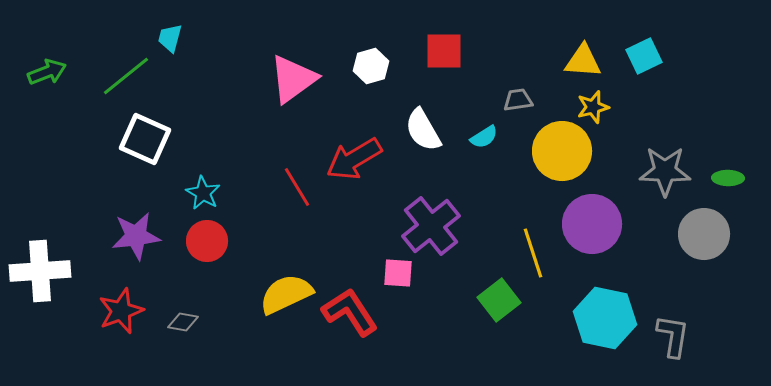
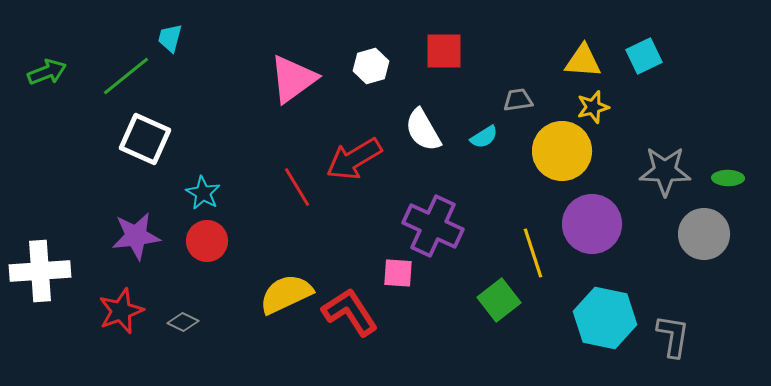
purple cross: moved 2 px right; rotated 26 degrees counterclockwise
gray diamond: rotated 16 degrees clockwise
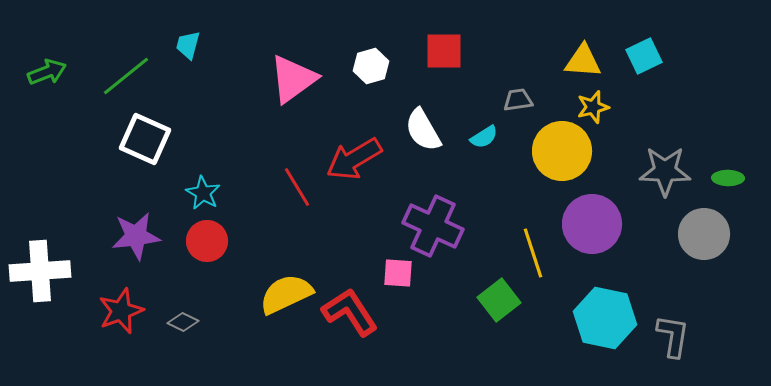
cyan trapezoid: moved 18 px right, 7 px down
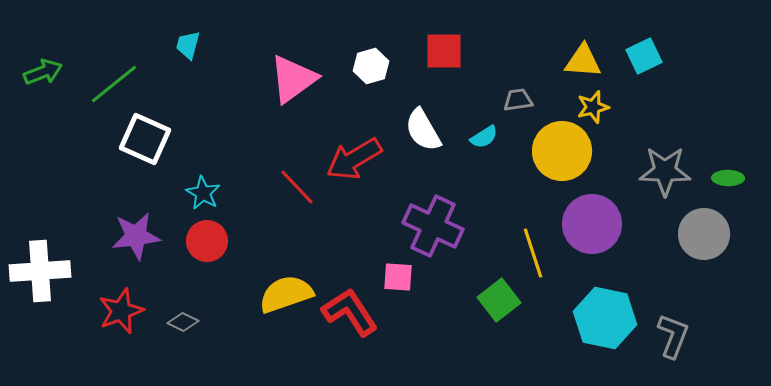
green arrow: moved 4 px left
green line: moved 12 px left, 8 px down
red line: rotated 12 degrees counterclockwise
pink square: moved 4 px down
yellow semicircle: rotated 6 degrees clockwise
gray L-shape: rotated 12 degrees clockwise
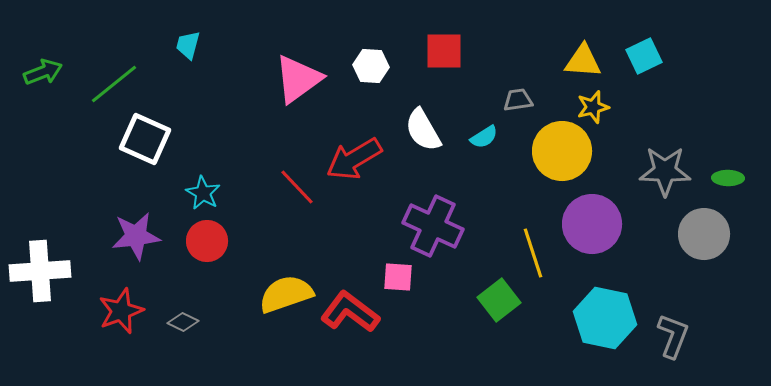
white hexagon: rotated 20 degrees clockwise
pink triangle: moved 5 px right
red L-shape: rotated 20 degrees counterclockwise
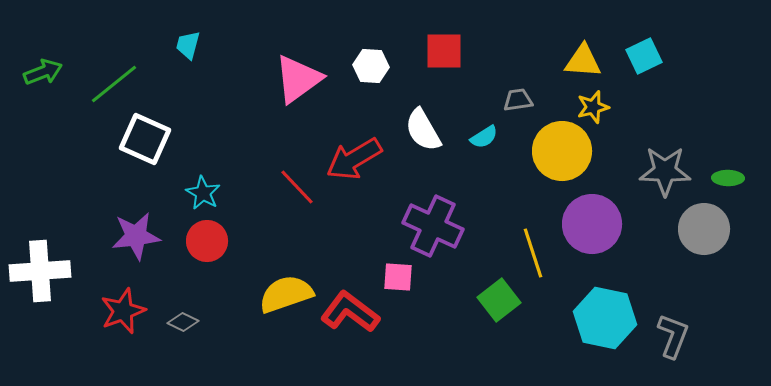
gray circle: moved 5 px up
red star: moved 2 px right
